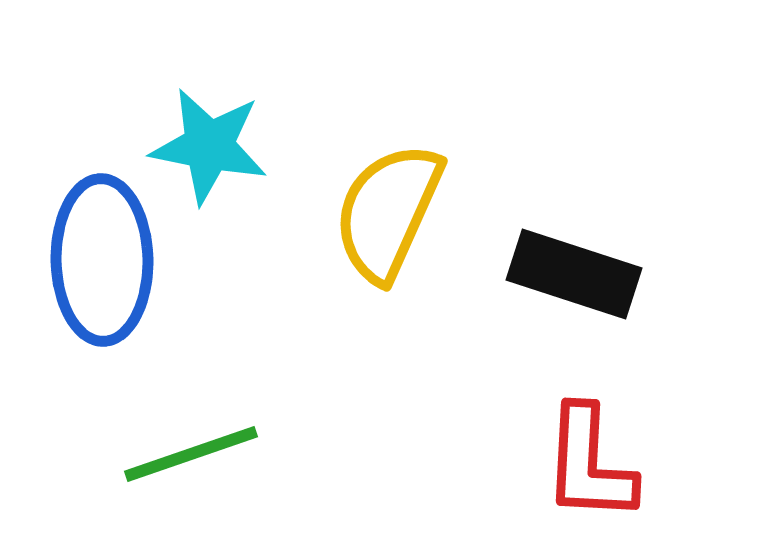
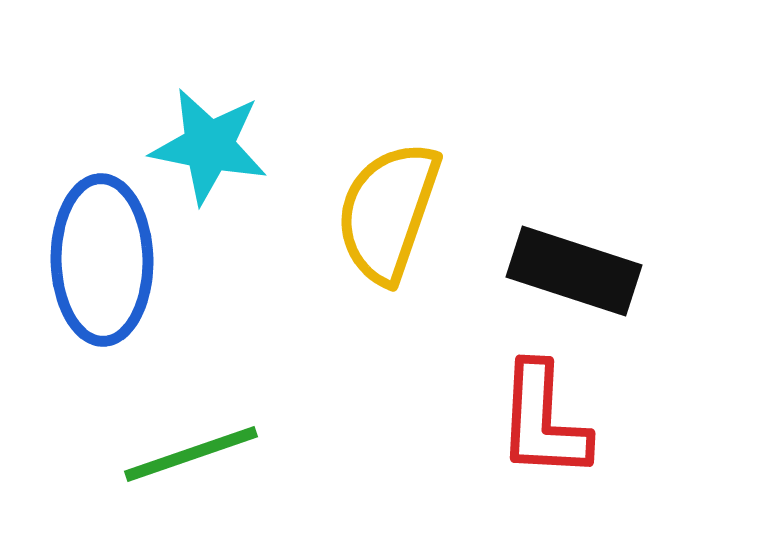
yellow semicircle: rotated 5 degrees counterclockwise
black rectangle: moved 3 px up
red L-shape: moved 46 px left, 43 px up
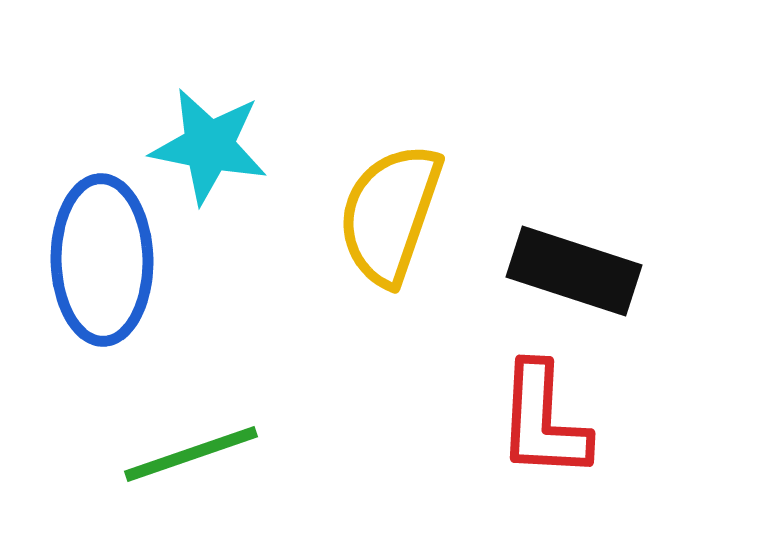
yellow semicircle: moved 2 px right, 2 px down
